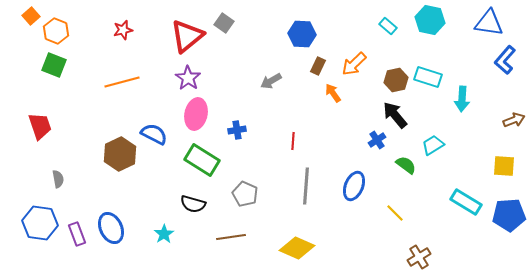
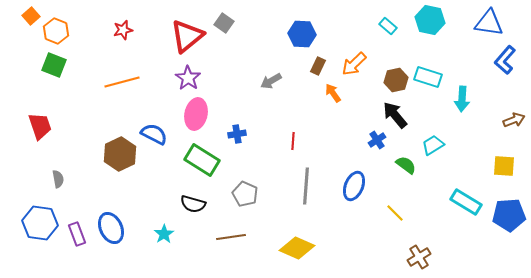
blue cross at (237, 130): moved 4 px down
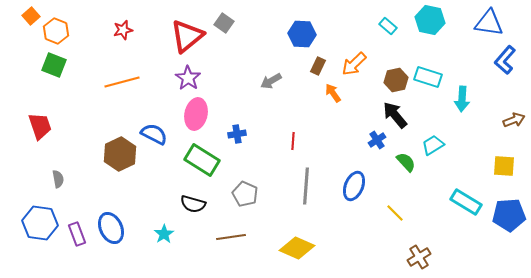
green semicircle at (406, 165): moved 3 px up; rotated 10 degrees clockwise
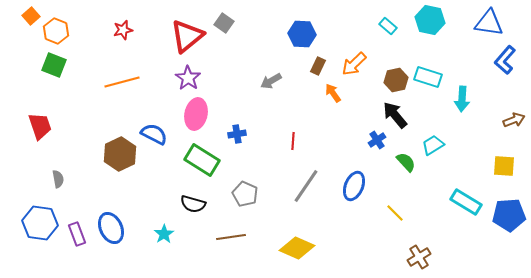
gray line at (306, 186): rotated 30 degrees clockwise
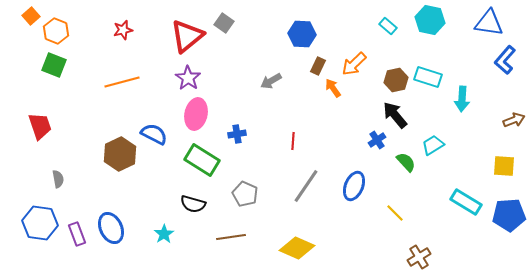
orange arrow at (333, 93): moved 5 px up
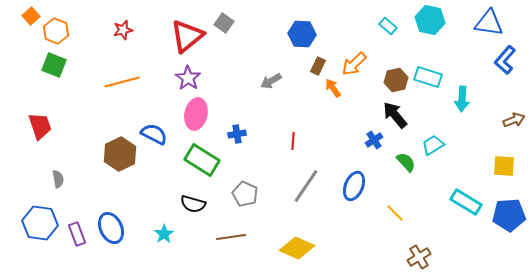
blue cross at (377, 140): moved 3 px left
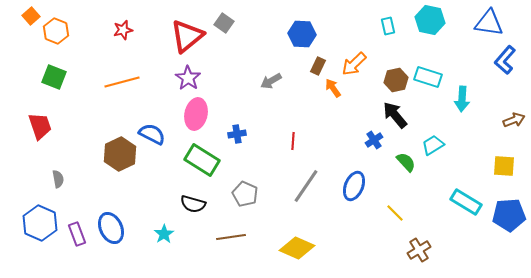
cyan rectangle at (388, 26): rotated 36 degrees clockwise
green square at (54, 65): moved 12 px down
blue semicircle at (154, 134): moved 2 px left
blue hexagon at (40, 223): rotated 16 degrees clockwise
brown cross at (419, 257): moved 7 px up
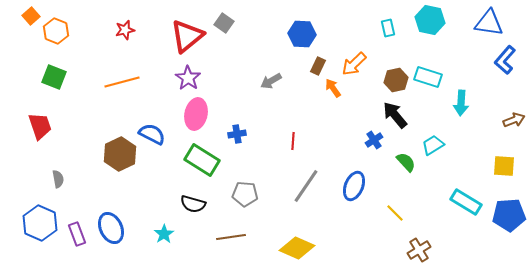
cyan rectangle at (388, 26): moved 2 px down
red star at (123, 30): moved 2 px right
cyan arrow at (462, 99): moved 1 px left, 4 px down
gray pentagon at (245, 194): rotated 20 degrees counterclockwise
